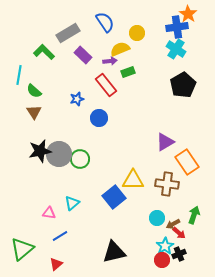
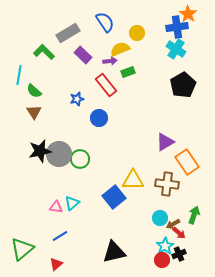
pink triangle: moved 7 px right, 6 px up
cyan circle: moved 3 px right
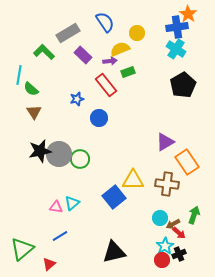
green semicircle: moved 3 px left, 2 px up
red triangle: moved 7 px left
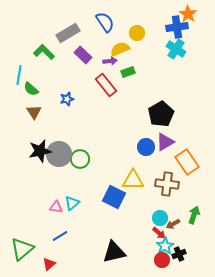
black pentagon: moved 22 px left, 29 px down
blue star: moved 10 px left
blue circle: moved 47 px right, 29 px down
blue square: rotated 25 degrees counterclockwise
red arrow: moved 20 px left
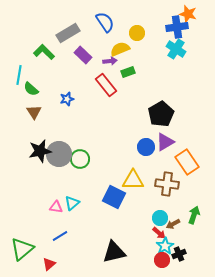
orange star: rotated 18 degrees counterclockwise
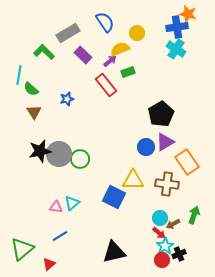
purple arrow: rotated 32 degrees counterclockwise
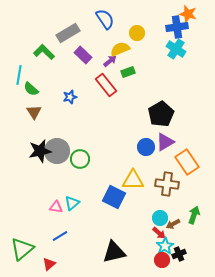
blue semicircle: moved 3 px up
blue star: moved 3 px right, 2 px up
gray circle: moved 2 px left, 3 px up
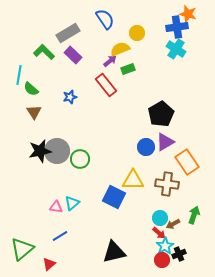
purple rectangle: moved 10 px left
green rectangle: moved 3 px up
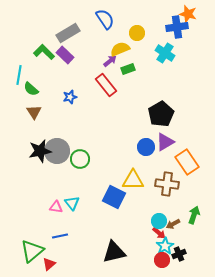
cyan cross: moved 11 px left, 4 px down
purple rectangle: moved 8 px left
cyan triangle: rotated 28 degrees counterclockwise
cyan circle: moved 1 px left, 3 px down
blue line: rotated 21 degrees clockwise
green triangle: moved 10 px right, 2 px down
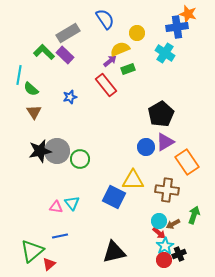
brown cross: moved 6 px down
red circle: moved 2 px right
